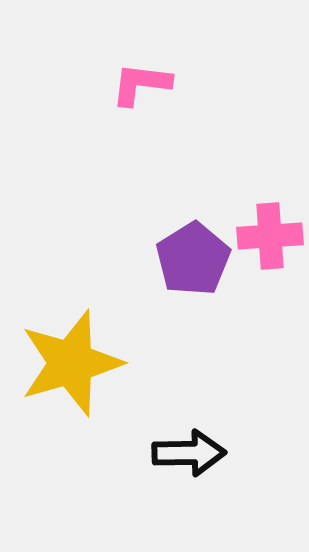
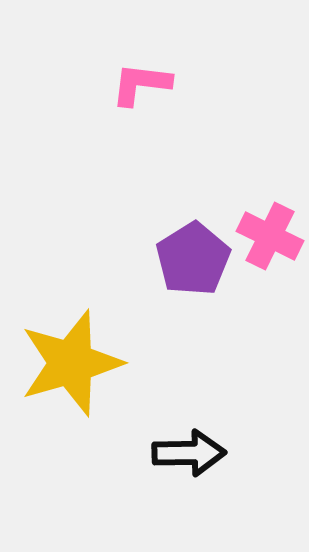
pink cross: rotated 30 degrees clockwise
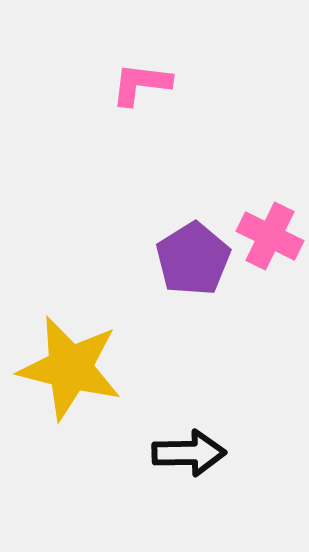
yellow star: moved 1 px left, 5 px down; rotated 30 degrees clockwise
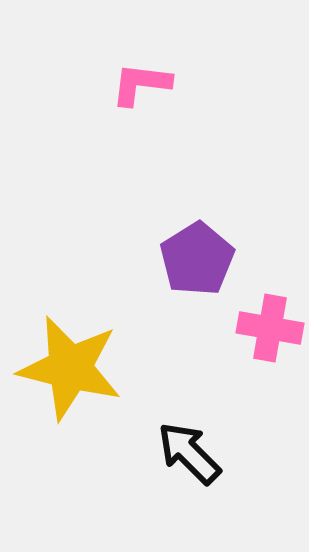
pink cross: moved 92 px down; rotated 16 degrees counterclockwise
purple pentagon: moved 4 px right
black arrow: rotated 134 degrees counterclockwise
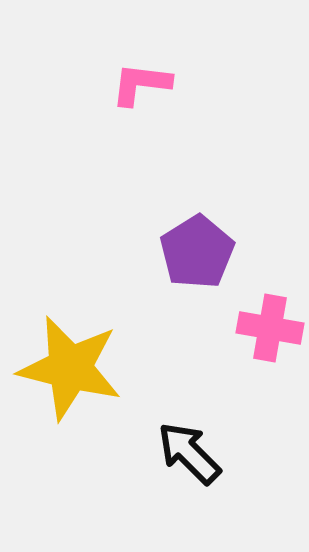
purple pentagon: moved 7 px up
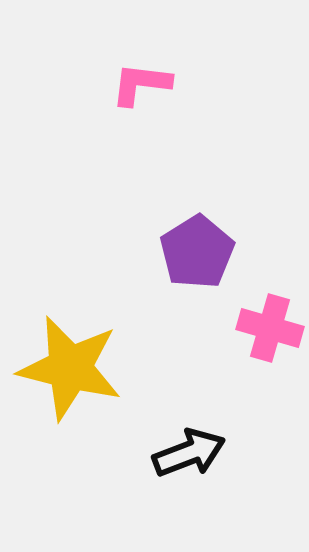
pink cross: rotated 6 degrees clockwise
black arrow: rotated 114 degrees clockwise
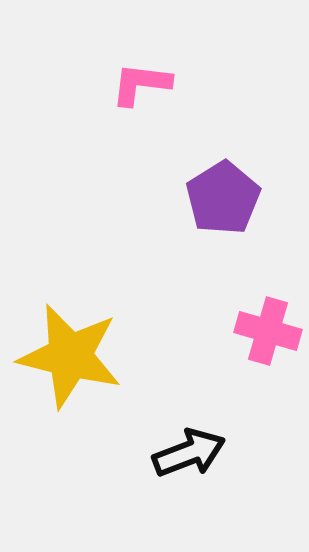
purple pentagon: moved 26 px right, 54 px up
pink cross: moved 2 px left, 3 px down
yellow star: moved 12 px up
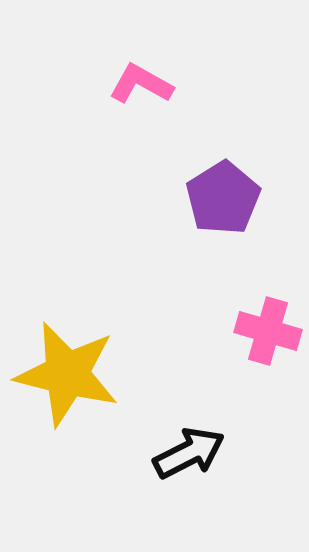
pink L-shape: rotated 22 degrees clockwise
yellow star: moved 3 px left, 18 px down
black arrow: rotated 6 degrees counterclockwise
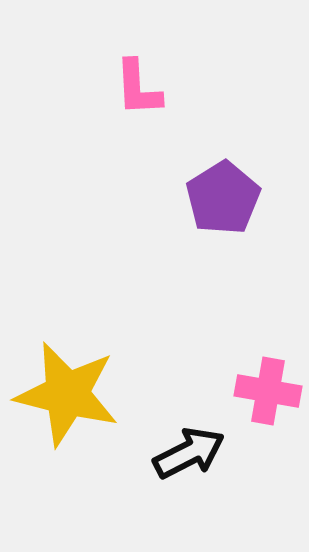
pink L-shape: moved 3 px left, 4 px down; rotated 122 degrees counterclockwise
pink cross: moved 60 px down; rotated 6 degrees counterclockwise
yellow star: moved 20 px down
